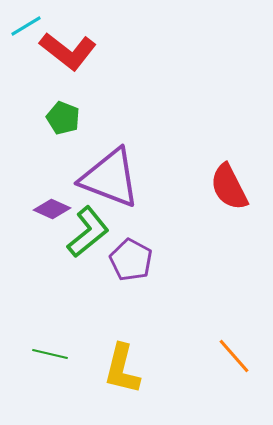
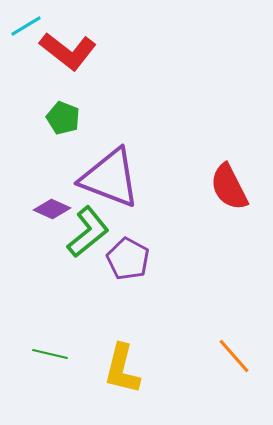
purple pentagon: moved 3 px left, 1 px up
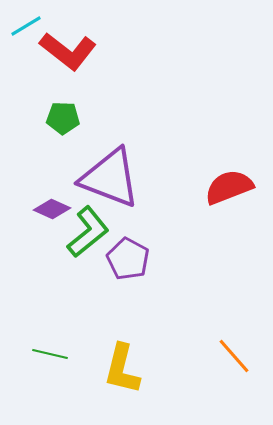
green pentagon: rotated 20 degrees counterclockwise
red semicircle: rotated 96 degrees clockwise
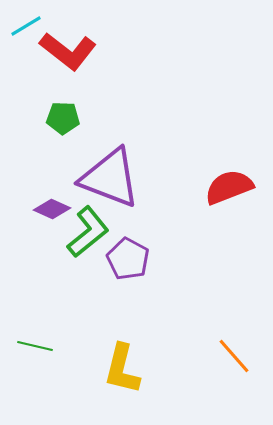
green line: moved 15 px left, 8 px up
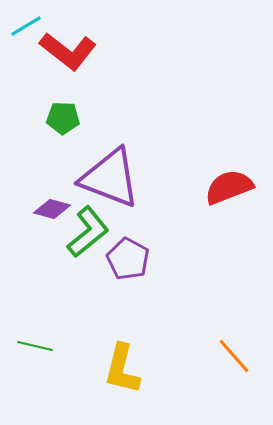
purple diamond: rotated 9 degrees counterclockwise
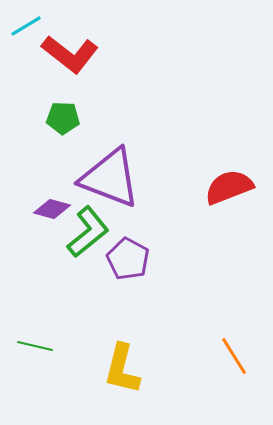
red L-shape: moved 2 px right, 3 px down
orange line: rotated 9 degrees clockwise
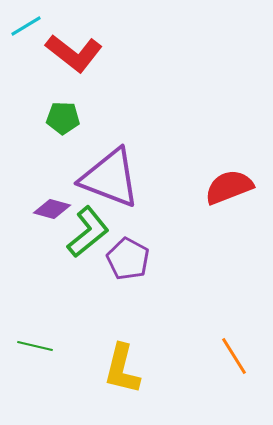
red L-shape: moved 4 px right, 1 px up
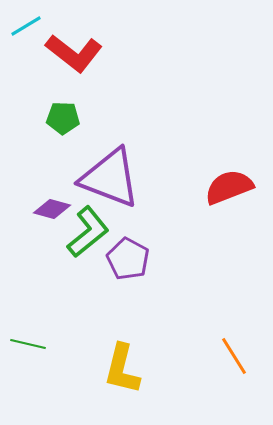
green line: moved 7 px left, 2 px up
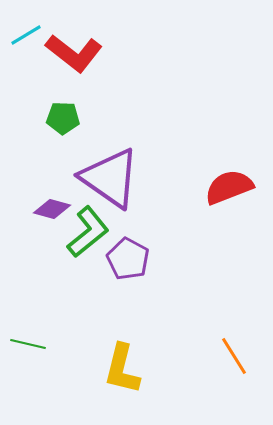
cyan line: moved 9 px down
purple triangle: rotated 14 degrees clockwise
